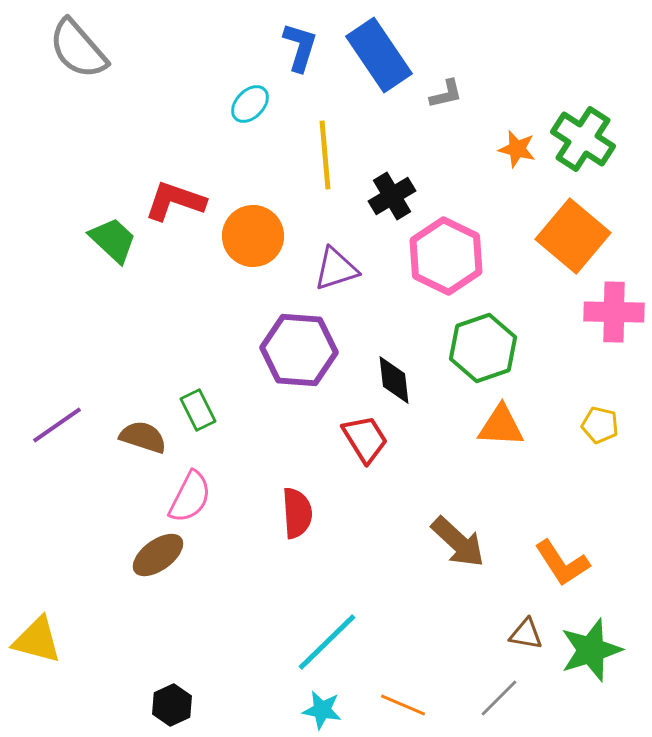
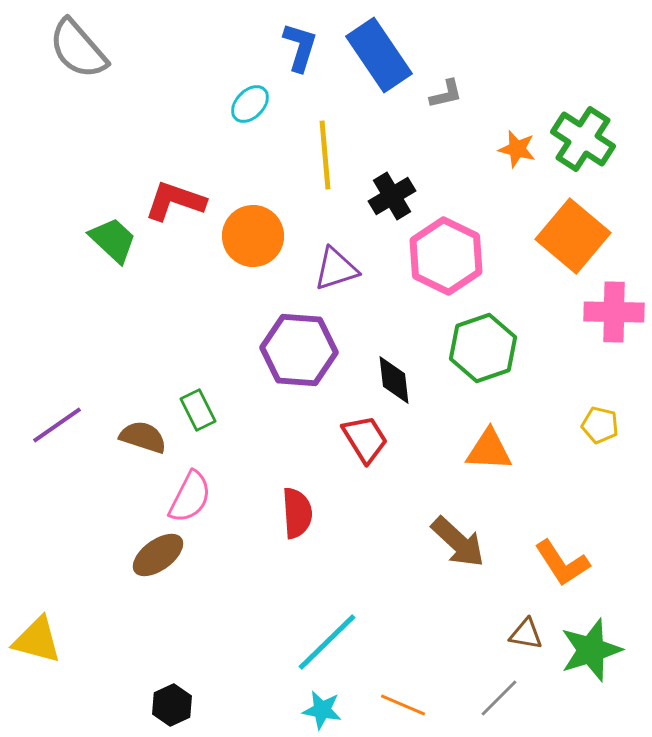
orange triangle: moved 12 px left, 24 px down
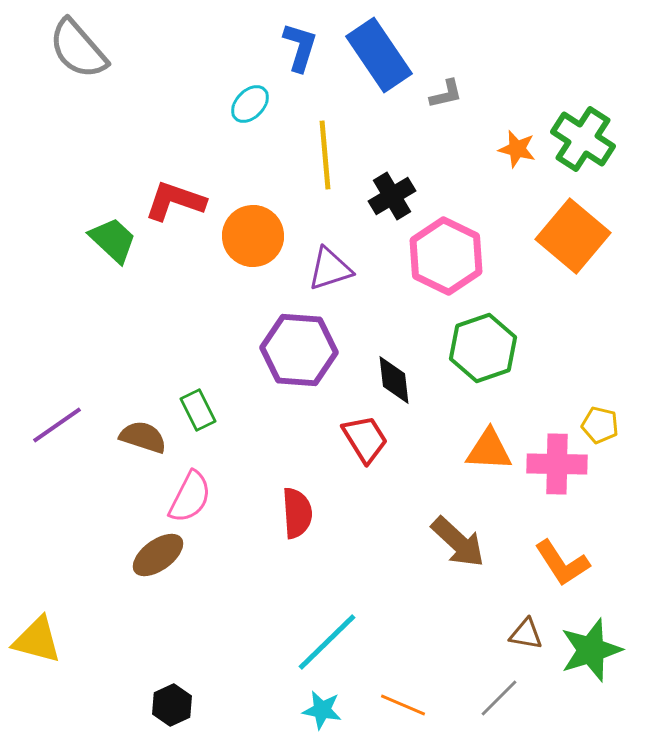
purple triangle: moved 6 px left
pink cross: moved 57 px left, 152 px down
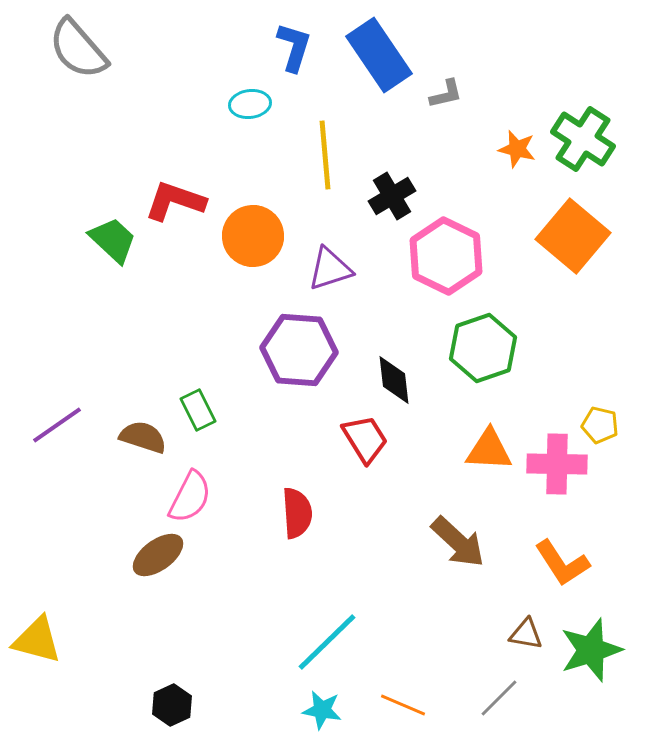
blue L-shape: moved 6 px left
cyan ellipse: rotated 39 degrees clockwise
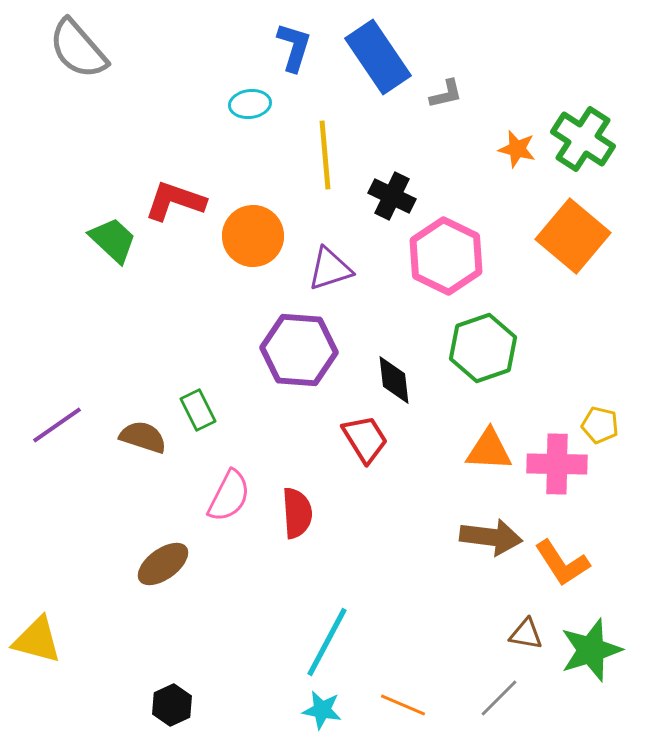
blue rectangle: moved 1 px left, 2 px down
black cross: rotated 33 degrees counterclockwise
pink semicircle: moved 39 px right, 1 px up
brown arrow: moved 33 px right, 5 px up; rotated 36 degrees counterclockwise
brown ellipse: moved 5 px right, 9 px down
cyan line: rotated 18 degrees counterclockwise
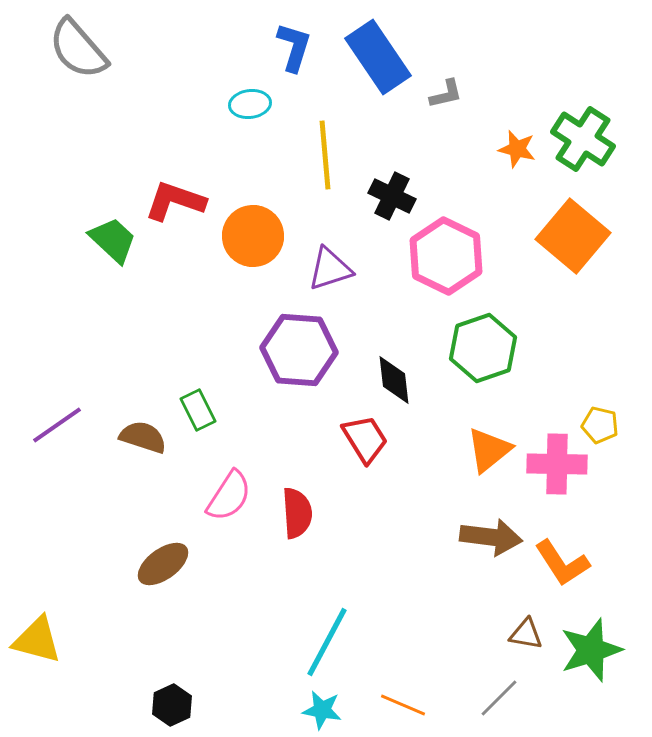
orange triangle: rotated 42 degrees counterclockwise
pink semicircle: rotated 6 degrees clockwise
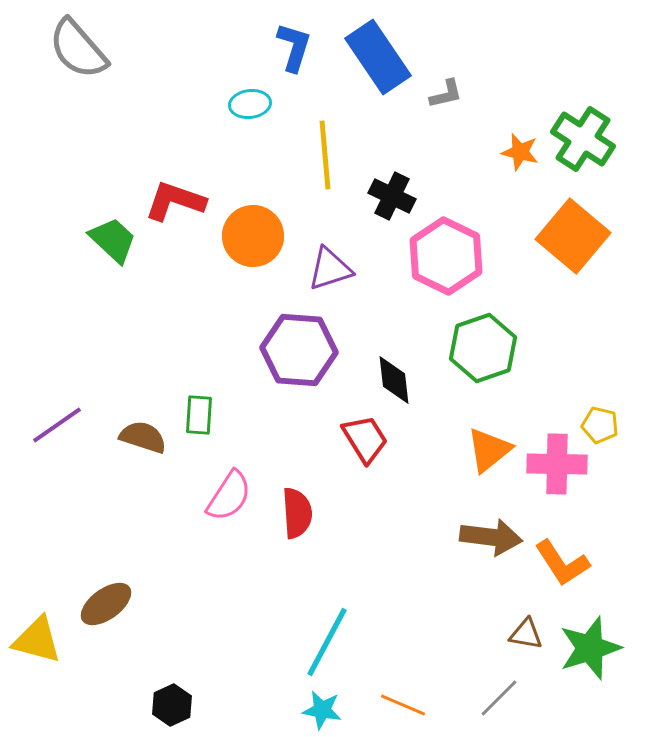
orange star: moved 3 px right, 3 px down
green rectangle: moved 1 px right, 5 px down; rotated 30 degrees clockwise
brown ellipse: moved 57 px left, 40 px down
green star: moved 1 px left, 2 px up
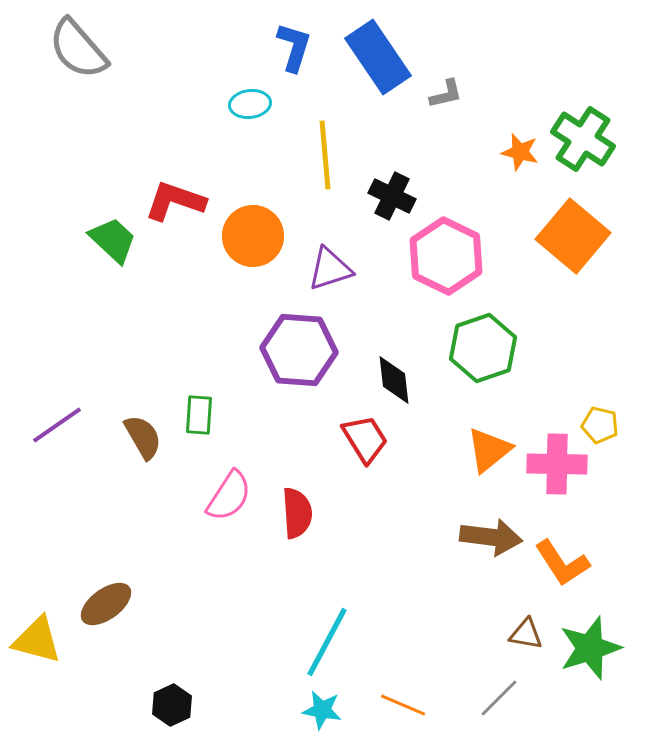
brown semicircle: rotated 42 degrees clockwise
